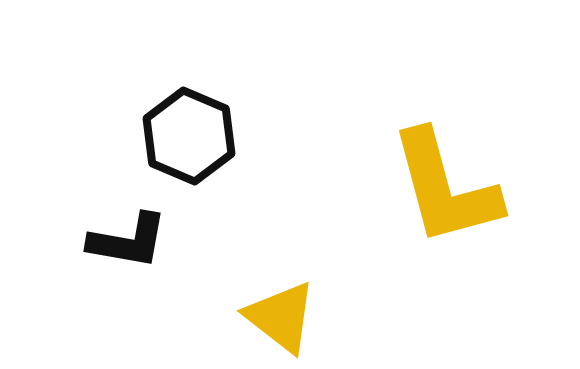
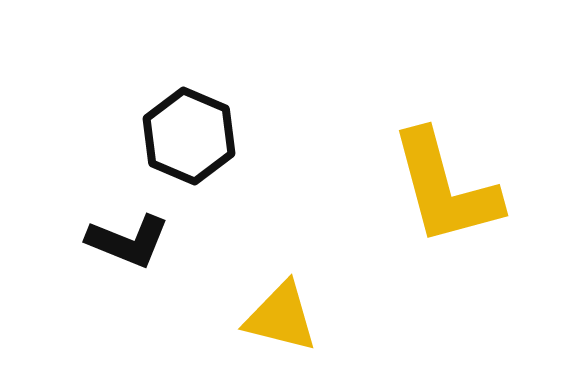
black L-shape: rotated 12 degrees clockwise
yellow triangle: rotated 24 degrees counterclockwise
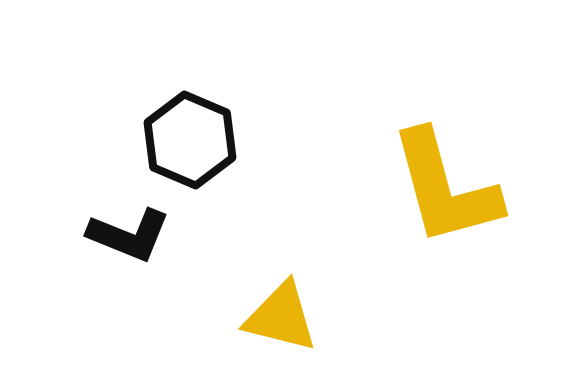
black hexagon: moved 1 px right, 4 px down
black L-shape: moved 1 px right, 6 px up
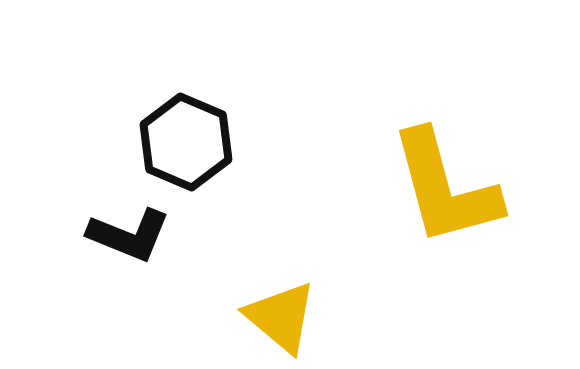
black hexagon: moved 4 px left, 2 px down
yellow triangle: rotated 26 degrees clockwise
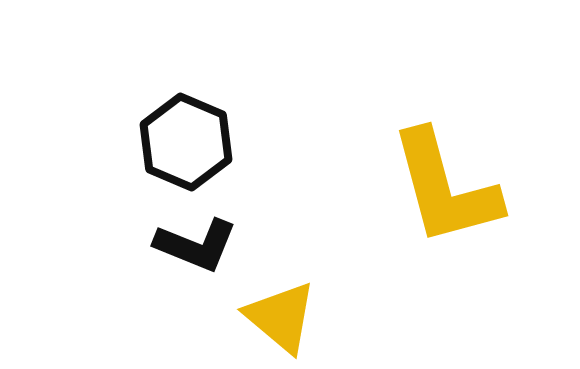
black L-shape: moved 67 px right, 10 px down
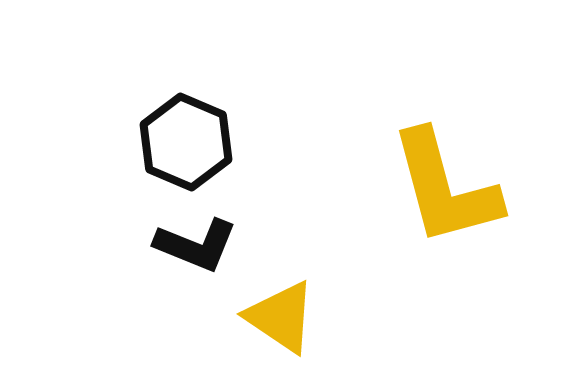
yellow triangle: rotated 6 degrees counterclockwise
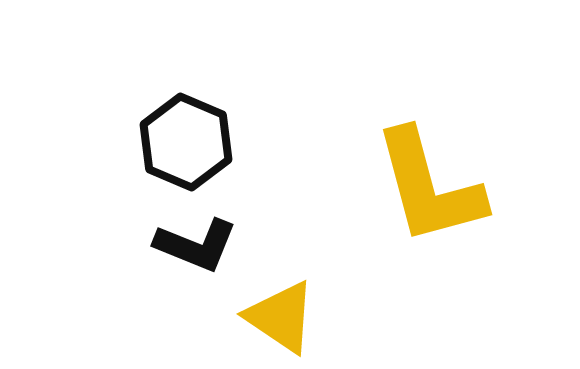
yellow L-shape: moved 16 px left, 1 px up
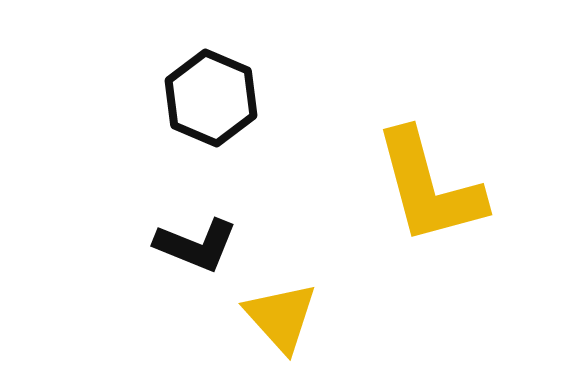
black hexagon: moved 25 px right, 44 px up
yellow triangle: rotated 14 degrees clockwise
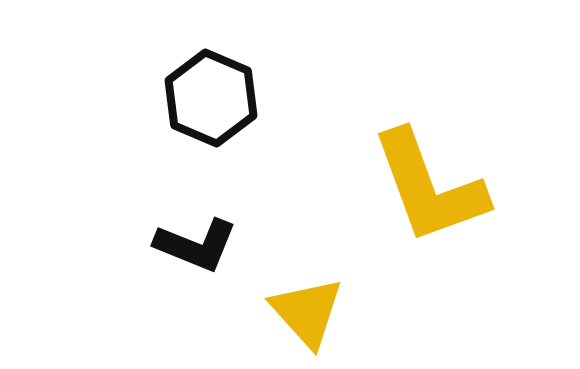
yellow L-shape: rotated 5 degrees counterclockwise
yellow triangle: moved 26 px right, 5 px up
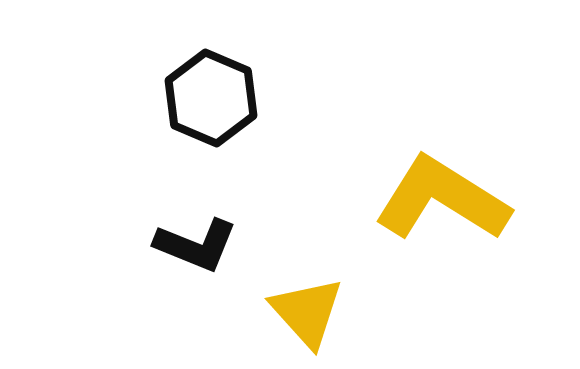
yellow L-shape: moved 13 px right, 12 px down; rotated 142 degrees clockwise
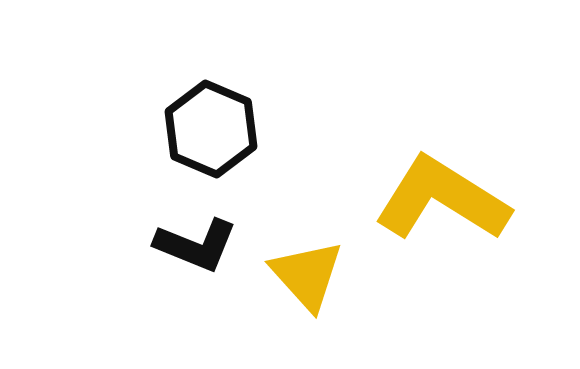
black hexagon: moved 31 px down
yellow triangle: moved 37 px up
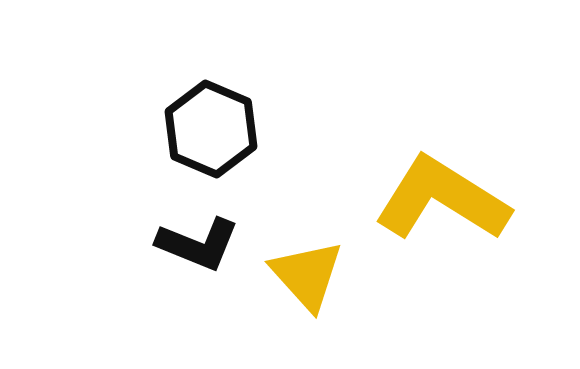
black L-shape: moved 2 px right, 1 px up
